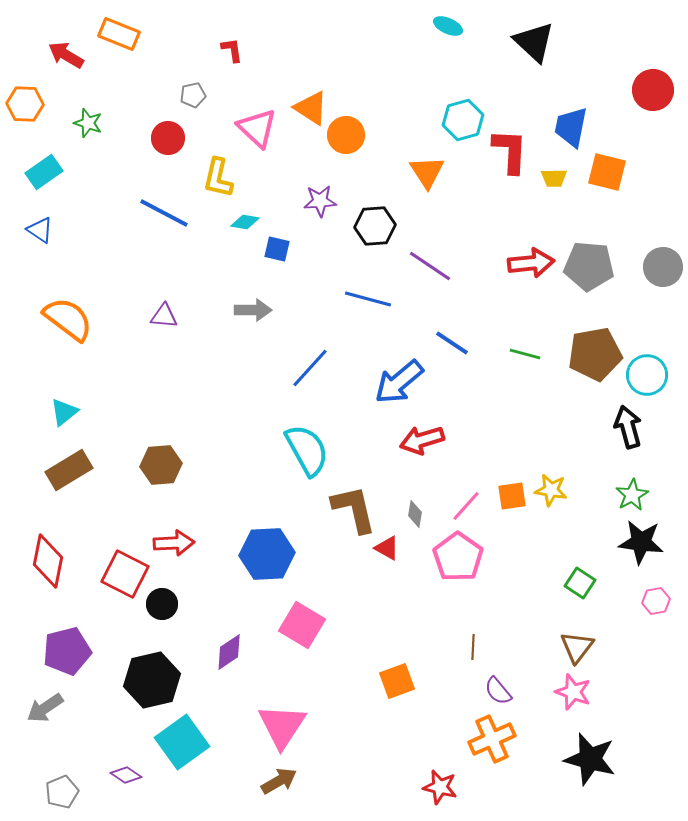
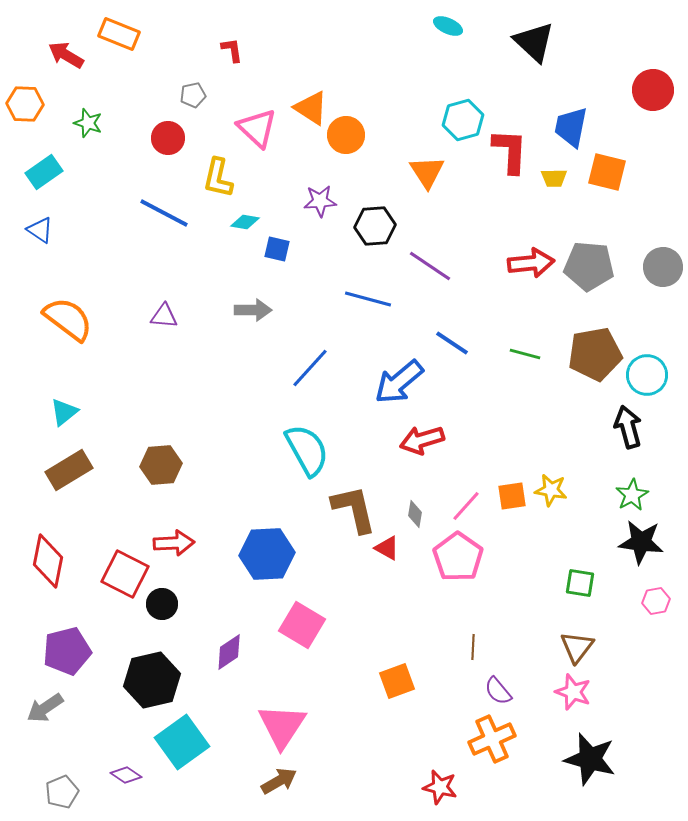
green square at (580, 583): rotated 24 degrees counterclockwise
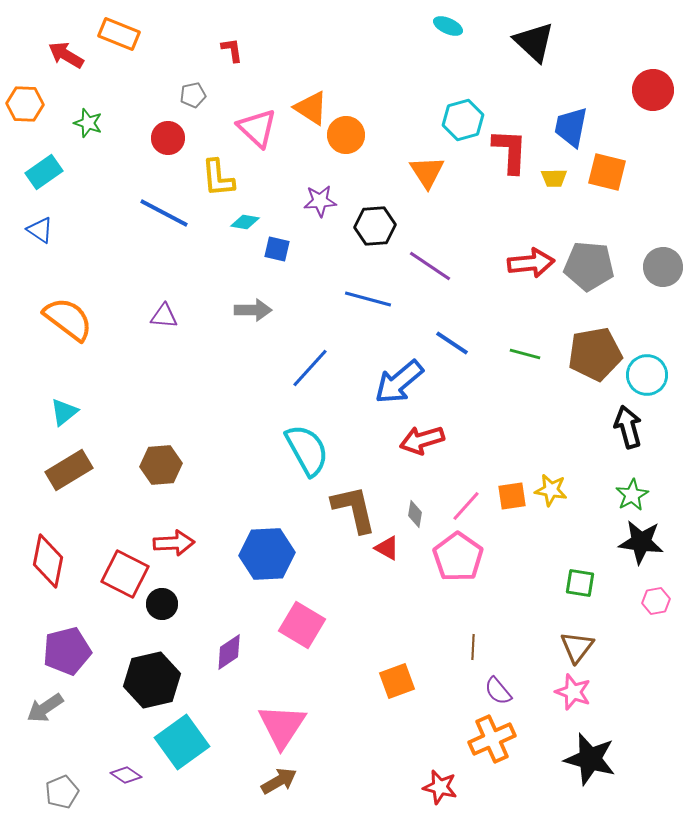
yellow L-shape at (218, 178): rotated 18 degrees counterclockwise
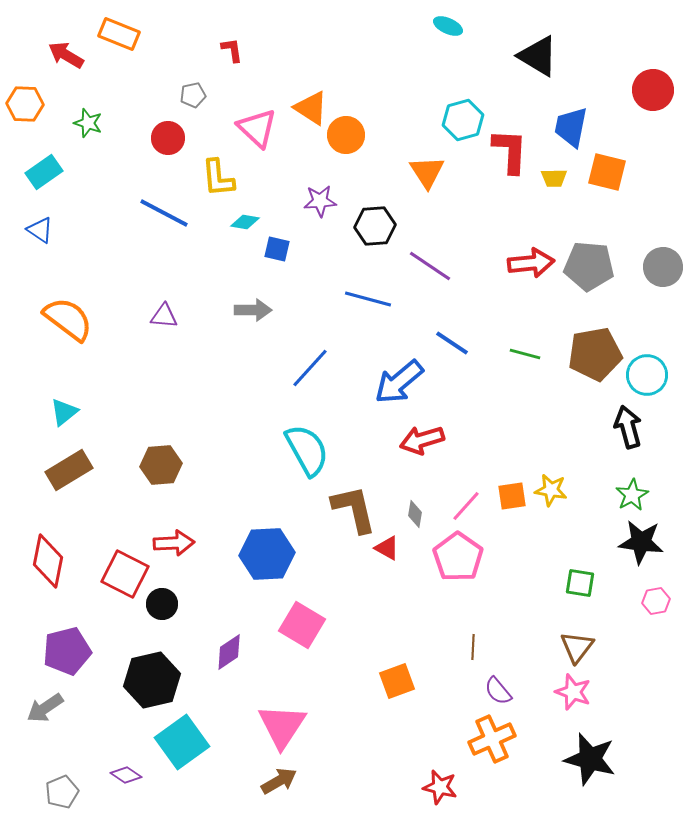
black triangle at (534, 42): moved 4 px right, 14 px down; rotated 12 degrees counterclockwise
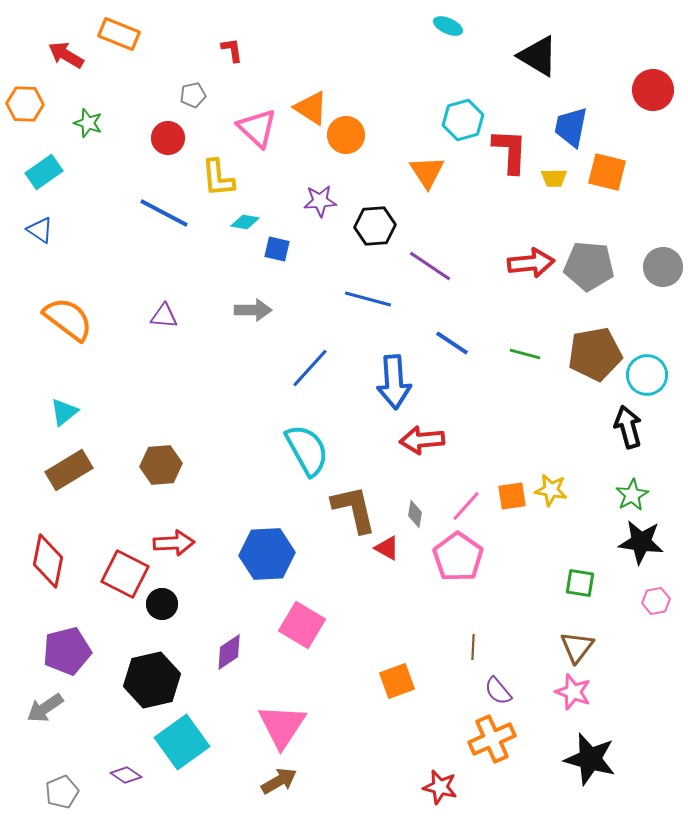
blue arrow at (399, 382): moved 5 px left; rotated 54 degrees counterclockwise
red arrow at (422, 440): rotated 12 degrees clockwise
